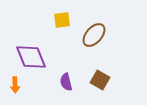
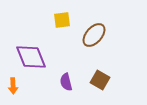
orange arrow: moved 2 px left, 1 px down
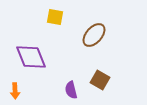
yellow square: moved 7 px left, 3 px up; rotated 18 degrees clockwise
purple semicircle: moved 5 px right, 8 px down
orange arrow: moved 2 px right, 5 px down
